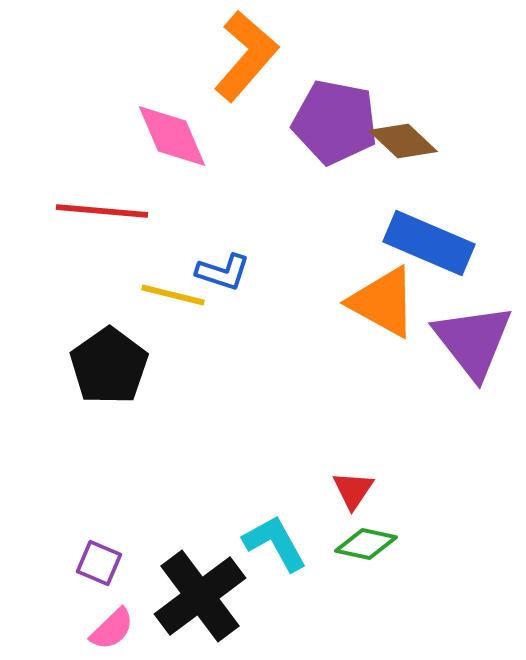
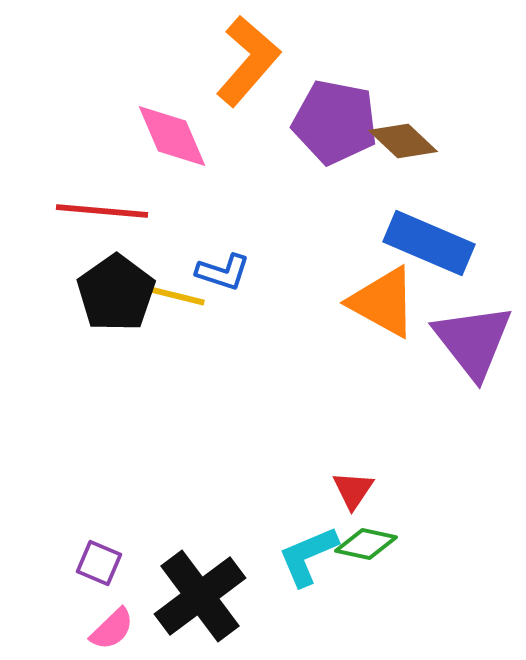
orange L-shape: moved 2 px right, 5 px down
black pentagon: moved 7 px right, 73 px up
cyan L-shape: moved 33 px right, 13 px down; rotated 84 degrees counterclockwise
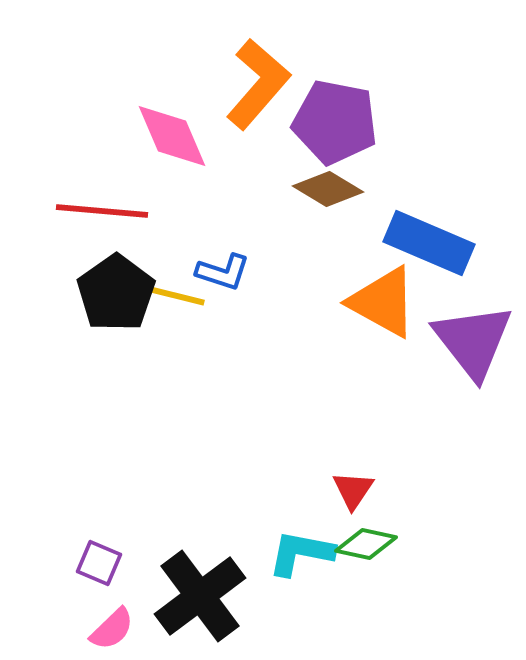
orange L-shape: moved 10 px right, 23 px down
brown diamond: moved 75 px left, 48 px down; rotated 12 degrees counterclockwise
cyan L-shape: moved 7 px left, 3 px up; rotated 34 degrees clockwise
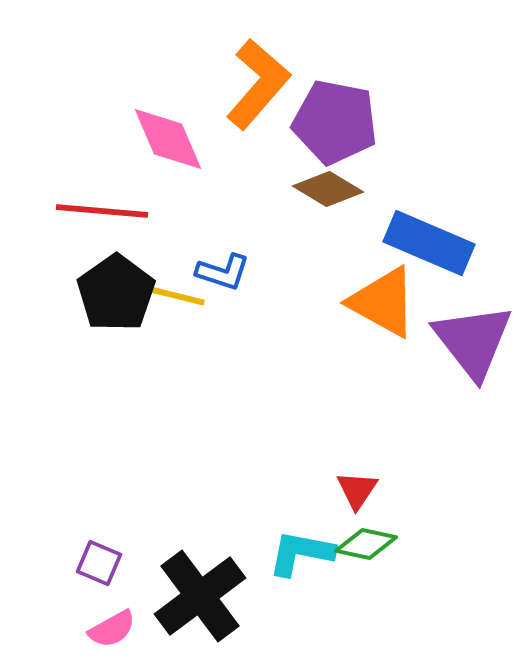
pink diamond: moved 4 px left, 3 px down
red triangle: moved 4 px right
pink semicircle: rotated 15 degrees clockwise
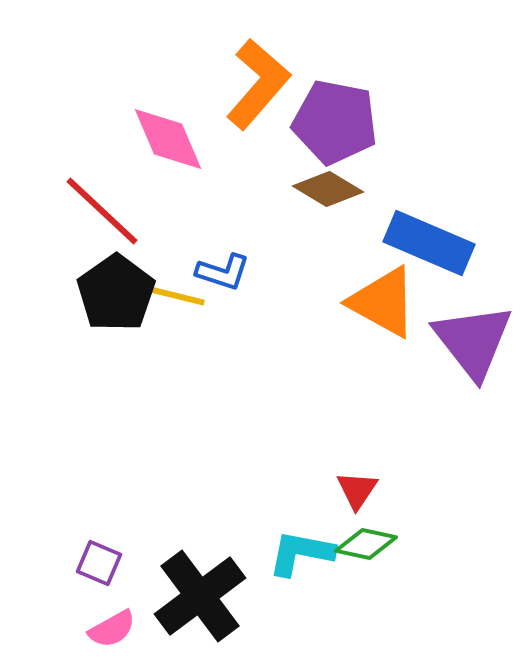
red line: rotated 38 degrees clockwise
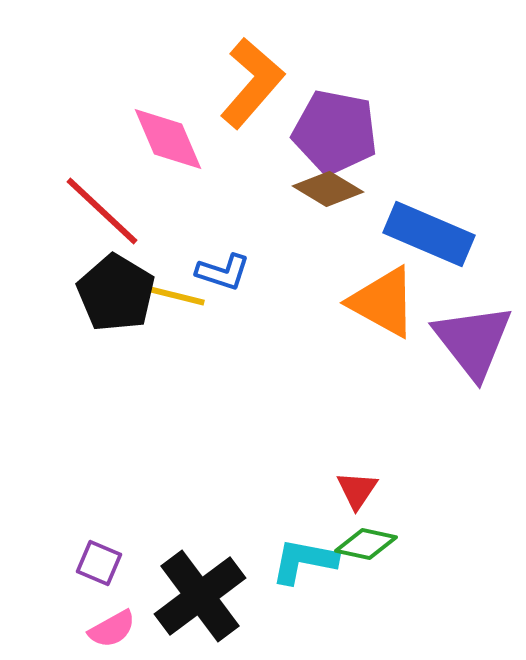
orange L-shape: moved 6 px left, 1 px up
purple pentagon: moved 10 px down
blue rectangle: moved 9 px up
black pentagon: rotated 6 degrees counterclockwise
cyan L-shape: moved 3 px right, 8 px down
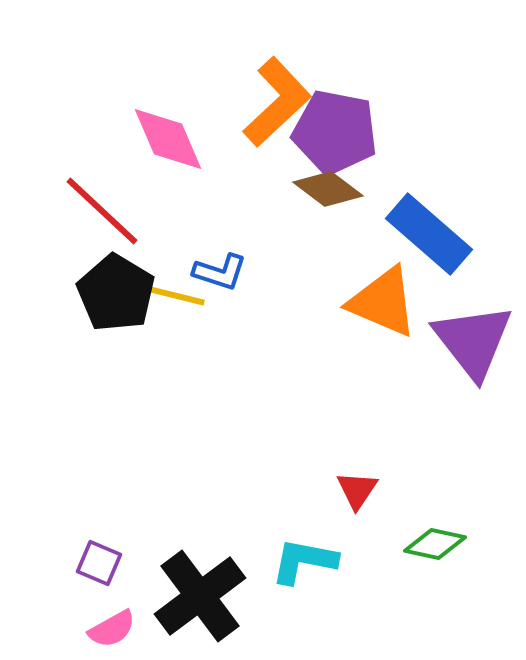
orange L-shape: moved 25 px right, 19 px down; rotated 6 degrees clockwise
brown diamond: rotated 6 degrees clockwise
blue rectangle: rotated 18 degrees clockwise
blue L-shape: moved 3 px left
orange triangle: rotated 6 degrees counterclockwise
green diamond: moved 69 px right
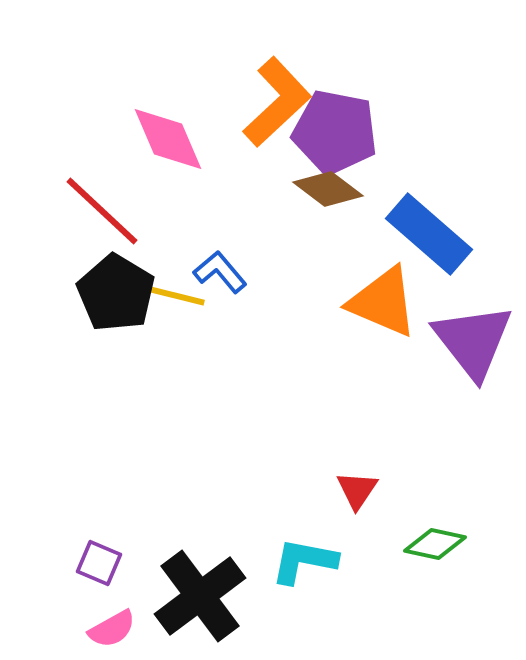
blue L-shape: rotated 148 degrees counterclockwise
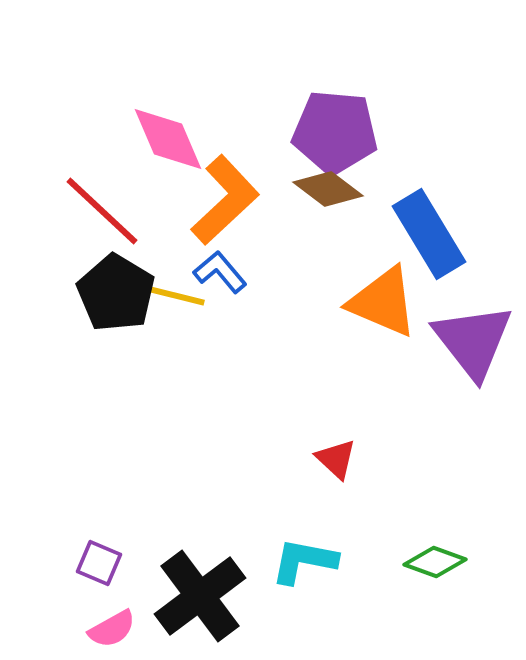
orange L-shape: moved 52 px left, 98 px down
purple pentagon: rotated 6 degrees counterclockwise
blue rectangle: rotated 18 degrees clockwise
red triangle: moved 21 px left, 31 px up; rotated 21 degrees counterclockwise
green diamond: moved 18 px down; rotated 8 degrees clockwise
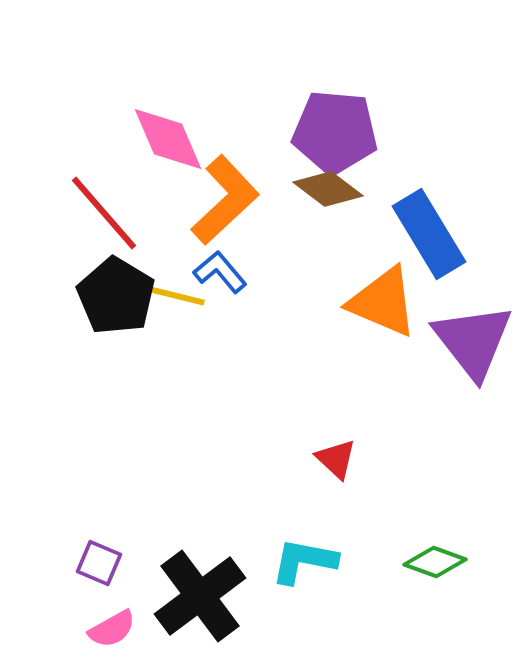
red line: moved 2 px right, 2 px down; rotated 6 degrees clockwise
black pentagon: moved 3 px down
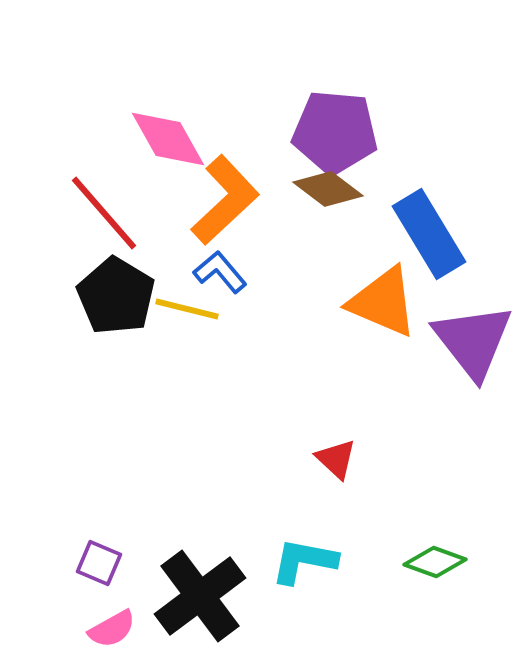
pink diamond: rotated 6 degrees counterclockwise
yellow line: moved 14 px right, 14 px down
